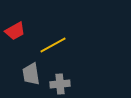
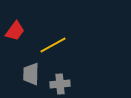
red trapezoid: rotated 25 degrees counterclockwise
gray trapezoid: rotated 10 degrees clockwise
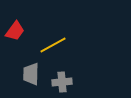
gray cross: moved 2 px right, 2 px up
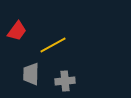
red trapezoid: moved 2 px right
gray cross: moved 3 px right, 1 px up
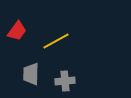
yellow line: moved 3 px right, 4 px up
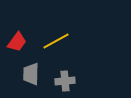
red trapezoid: moved 11 px down
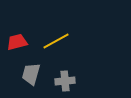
red trapezoid: rotated 140 degrees counterclockwise
gray trapezoid: rotated 15 degrees clockwise
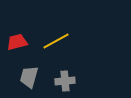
gray trapezoid: moved 2 px left, 3 px down
